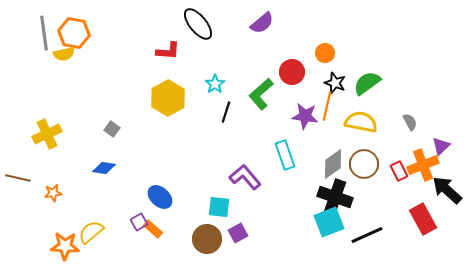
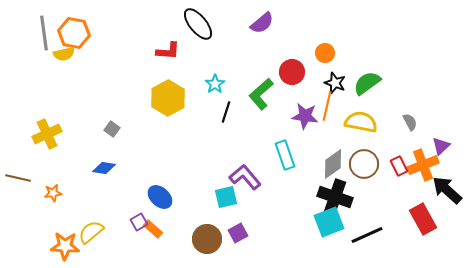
red rectangle at (399, 171): moved 5 px up
cyan square at (219, 207): moved 7 px right, 10 px up; rotated 20 degrees counterclockwise
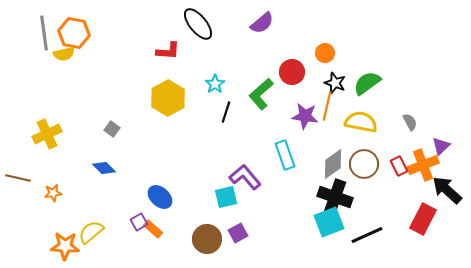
blue diamond at (104, 168): rotated 35 degrees clockwise
red rectangle at (423, 219): rotated 56 degrees clockwise
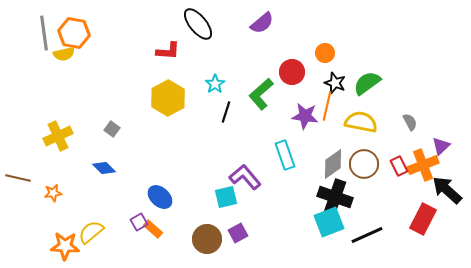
yellow cross at (47, 134): moved 11 px right, 2 px down
